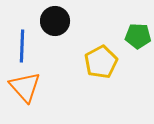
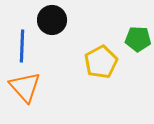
black circle: moved 3 px left, 1 px up
green pentagon: moved 3 px down
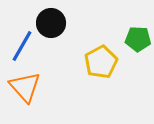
black circle: moved 1 px left, 3 px down
blue line: rotated 28 degrees clockwise
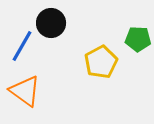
orange triangle: moved 4 px down; rotated 12 degrees counterclockwise
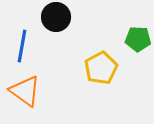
black circle: moved 5 px right, 6 px up
blue line: rotated 20 degrees counterclockwise
yellow pentagon: moved 6 px down
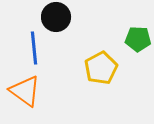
blue line: moved 12 px right, 2 px down; rotated 16 degrees counterclockwise
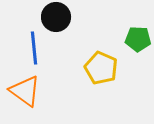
yellow pentagon: rotated 20 degrees counterclockwise
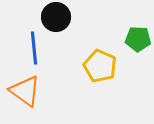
yellow pentagon: moved 1 px left, 2 px up
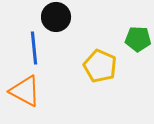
orange triangle: rotated 8 degrees counterclockwise
